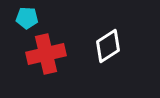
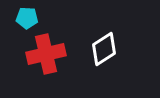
white diamond: moved 4 px left, 3 px down
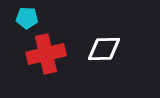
white diamond: rotated 32 degrees clockwise
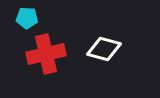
white diamond: rotated 16 degrees clockwise
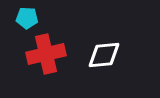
white diamond: moved 6 px down; rotated 20 degrees counterclockwise
